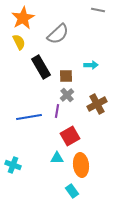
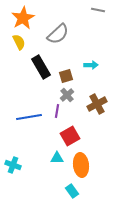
brown square: rotated 16 degrees counterclockwise
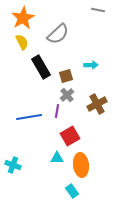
yellow semicircle: moved 3 px right
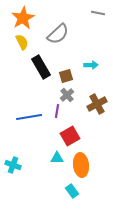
gray line: moved 3 px down
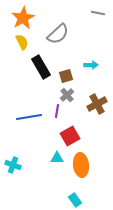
cyan rectangle: moved 3 px right, 9 px down
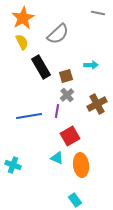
blue line: moved 1 px up
cyan triangle: rotated 24 degrees clockwise
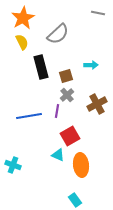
black rectangle: rotated 15 degrees clockwise
cyan triangle: moved 1 px right, 3 px up
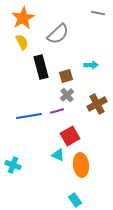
purple line: rotated 64 degrees clockwise
